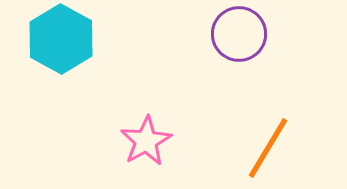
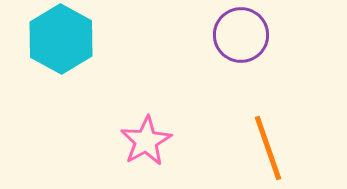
purple circle: moved 2 px right, 1 px down
orange line: rotated 50 degrees counterclockwise
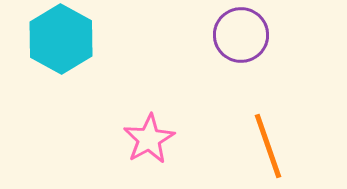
pink star: moved 3 px right, 2 px up
orange line: moved 2 px up
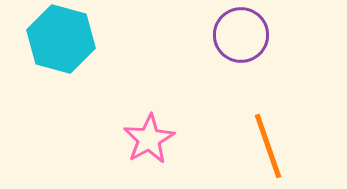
cyan hexagon: rotated 14 degrees counterclockwise
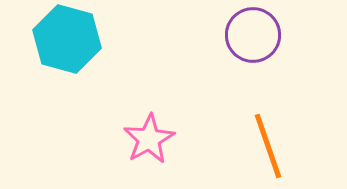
purple circle: moved 12 px right
cyan hexagon: moved 6 px right
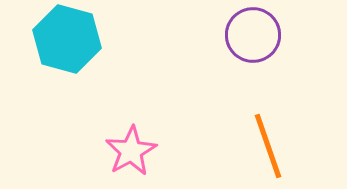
pink star: moved 18 px left, 12 px down
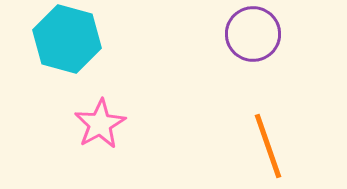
purple circle: moved 1 px up
pink star: moved 31 px left, 27 px up
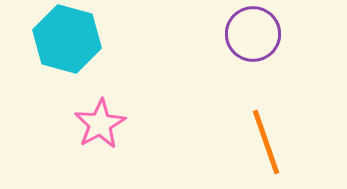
orange line: moved 2 px left, 4 px up
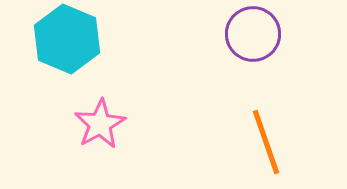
cyan hexagon: rotated 8 degrees clockwise
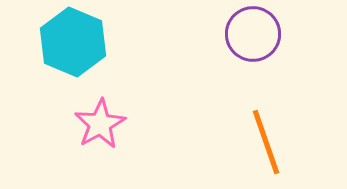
cyan hexagon: moved 6 px right, 3 px down
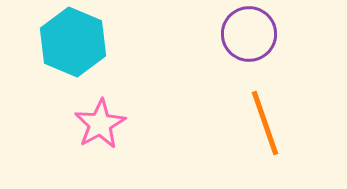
purple circle: moved 4 px left
orange line: moved 1 px left, 19 px up
